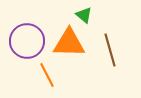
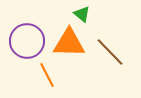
green triangle: moved 2 px left, 1 px up
brown line: moved 2 px down; rotated 28 degrees counterclockwise
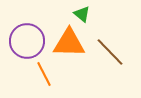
orange line: moved 3 px left, 1 px up
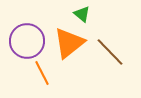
orange triangle: rotated 40 degrees counterclockwise
orange line: moved 2 px left, 1 px up
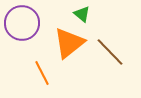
purple circle: moved 5 px left, 18 px up
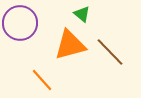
purple circle: moved 2 px left
orange triangle: moved 1 px right, 2 px down; rotated 24 degrees clockwise
orange line: moved 7 px down; rotated 15 degrees counterclockwise
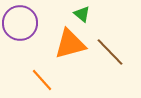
orange triangle: moved 1 px up
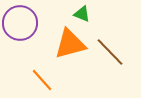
green triangle: rotated 18 degrees counterclockwise
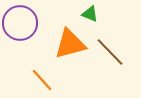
green triangle: moved 8 px right
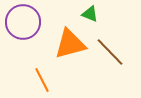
purple circle: moved 3 px right, 1 px up
orange line: rotated 15 degrees clockwise
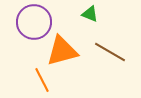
purple circle: moved 11 px right
orange triangle: moved 8 px left, 7 px down
brown line: rotated 16 degrees counterclockwise
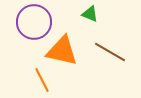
orange triangle: rotated 28 degrees clockwise
